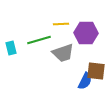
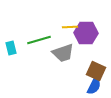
yellow line: moved 9 px right, 3 px down
brown square: rotated 18 degrees clockwise
blue semicircle: moved 9 px right, 5 px down
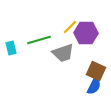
yellow line: rotated 42 degrees counterclockwise
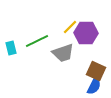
green line: moved 2 px left, 1 px down; rotated 10 degrees counterclockwise
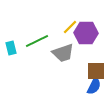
brown square: rotated 24 degrees counterclockwise
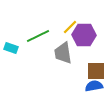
purple hexagon: moved 2 px left, 2 px down
green line: moved 1 px right, 5 px up
cyan rectangle: rotated 56 degrees counterclockwise
gray trapezoid: rotated 100 degrees clockwise
blue semicircle: rotated 126 degrees counterclockwise
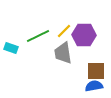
yellow line: moved 6 px left, 4 px down
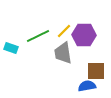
blue semicircle: moved 7 px left
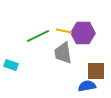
yellow line: rotated 56 degrees clockwise
purple hexagon: moved 1 px left, 2 px up
cyan rectangle: moved 17 px down
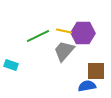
gray trapezoid: moved 1 px right, 2 px up; rotated 50 degrees clockwise
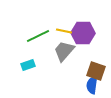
cyan rectangle: moved 17 px right; rotated 40 degrees counterclockwise
brown square: rotated 18 degrees clockwise
blue semicircle: moved 5 px right, 1 px up; rotated 72 degrees counterclockwise
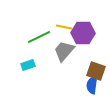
yellow line: moved 4 px up
green line: moved 1 px right, 1 px down
